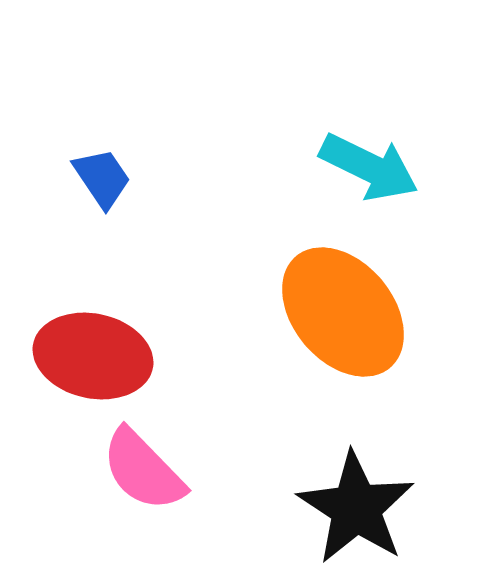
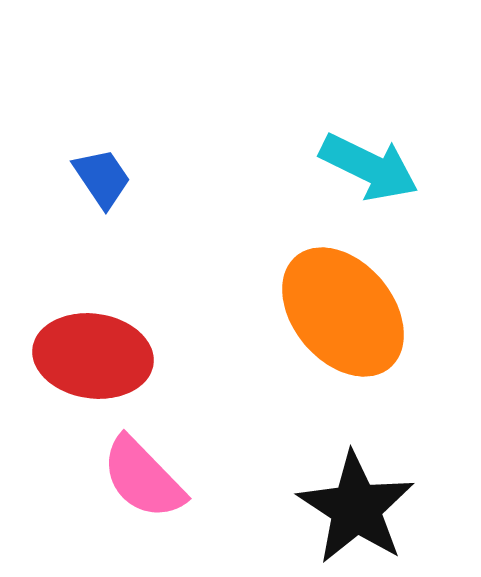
red ellipse: rotated 4 degrees counterclockwise
pink semicircle: moved 8 px down
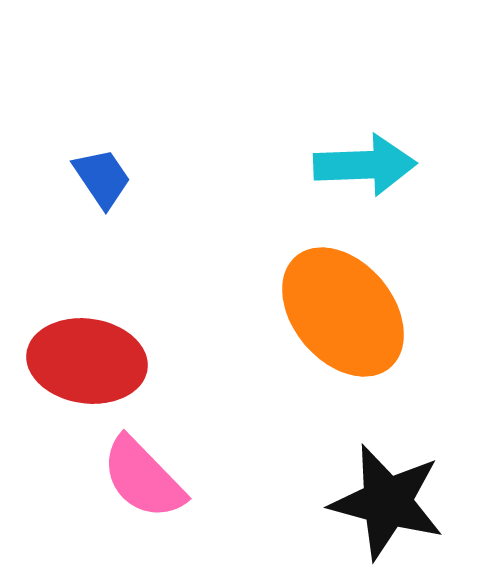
cyan arrow: moved 4 px left, 2 px up; rotated 28 degrees counterclockwise
red ellipse: moved 6 px left, 5 px down
black star: moved 31 px right, 6 px up; rotated 18 degrees counterclockwise
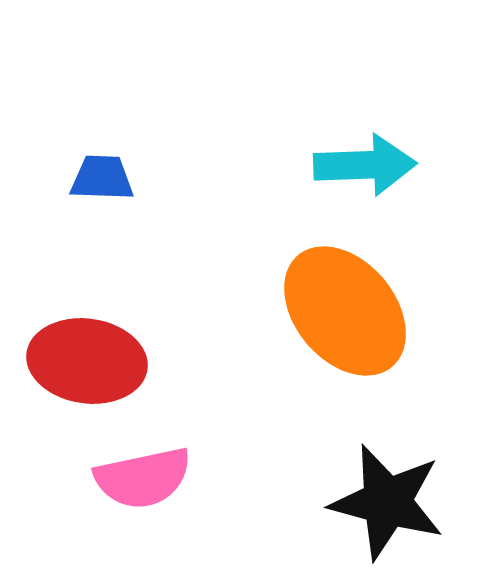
blue trapezoid: rotated 54 degrees counterclockwise
orange ellipse: moved 2 px right, 1 px up
pink semicircle: rotated 58 degrees counterclockwise
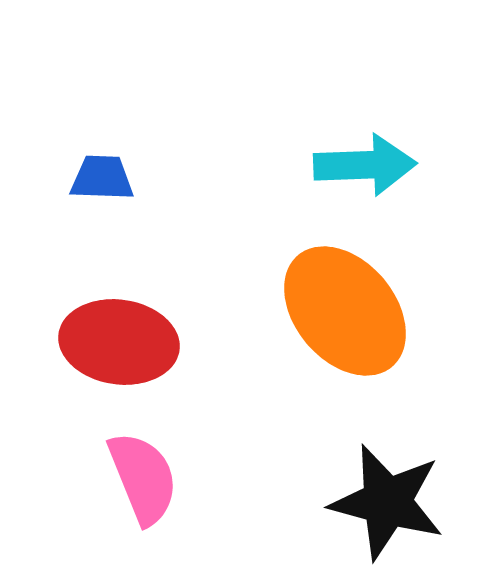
red ellipse: moved 32 px right, 19 px up
pink semicircle: rotated 100 degrees counterclockwise
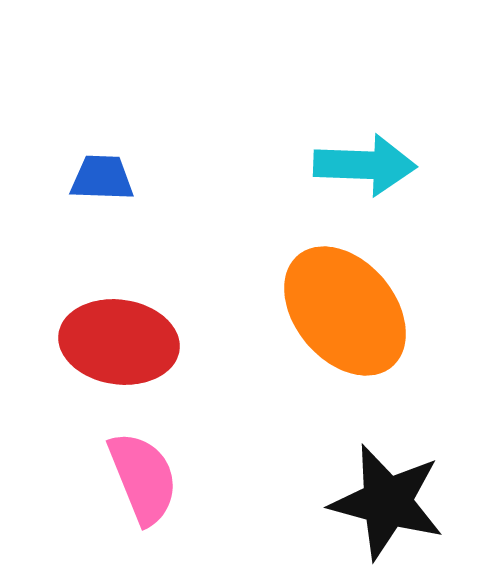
cyan arrow: rotated 4 degrees clockwise
